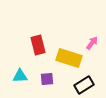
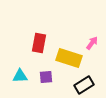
red rectangle: moved 1 px right, 2 px up; rotated 24 degrees clockwise
purple square: moved 1 px left, 2 px up
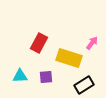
red rectangle: rotated 18 degrees clockwise
